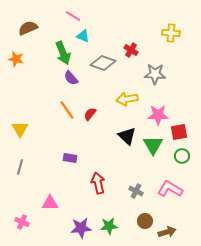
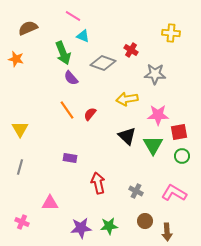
pink L-shape: moved 4 px right, 4 px down
brown arrow: rotated 102 degrees clockwise
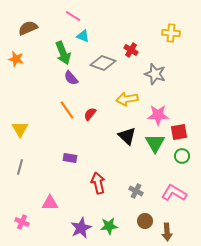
gray star: rotated 15 degrees clockwise
green triangle: moved 2 px right, 2 px up
purple star: rotated 20 degrees counterclockwise
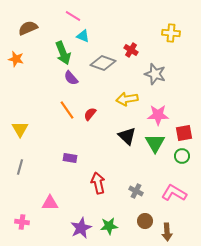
red square: moved 5 px right, 1 px down
pink cross: rotated 16 degrees counterclockwise
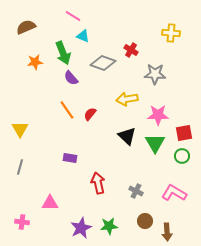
brown semicircle: moved 2 px left, 1 px up
orange star: moved 19 px right, 3 px down; rotated 21 degrees counterclockwise
gray star: rotated 15 degrees counterclockwise
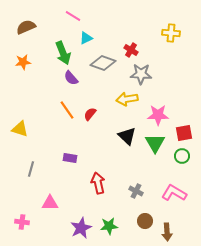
cyan triangle: moved 3 px right, 2 px down; rotated 48 degrees counterclockwise
orange star: moved 12 px left
gray star: moved 14 px left
yellow triangle: rotated 42 degrees counterclockwise
gray line: moved 11 px right, 2 px down
